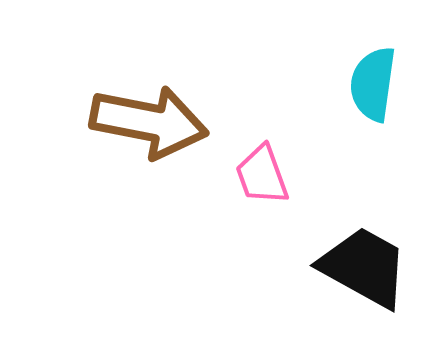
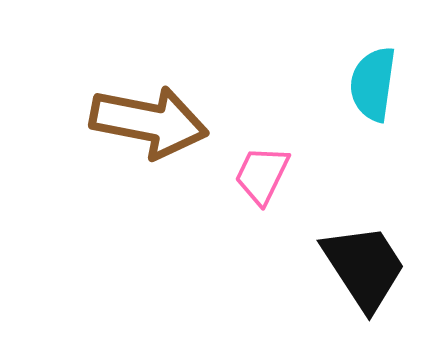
pink trapezoid: rotated 46 degrees clockwise
black trapezoid: rotated 28 degrees clockwise
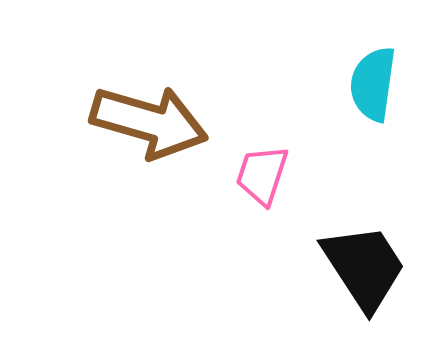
brown arrow: rotated 5 degrees clockwise
pink trapezoid: rotated 8 degrees counterclockwise
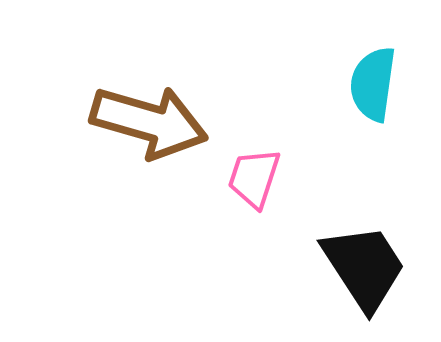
pink trapezoid: moved 8 px left, 3 px down
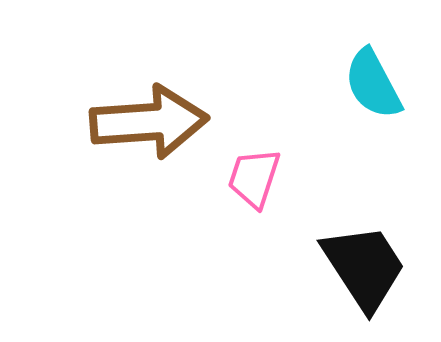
cyan semicircle: rotated 36 degrees counterclockwise
brown arrow: rotated 20 degrees counterclockwise
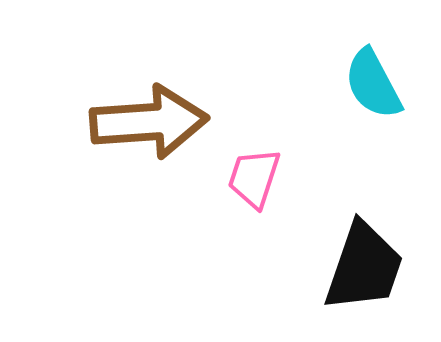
black trapezoid: rotated 52 degrees clockwise
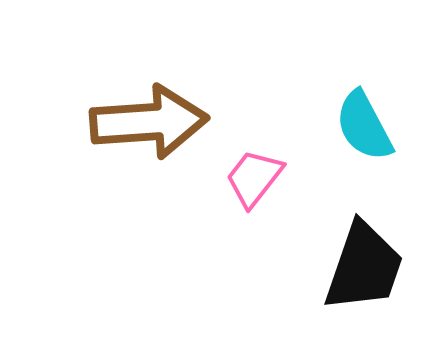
cyan semicircle: moved 9 px left, 42 px down
pink trapezoid: rotated 20 degrees clockwise
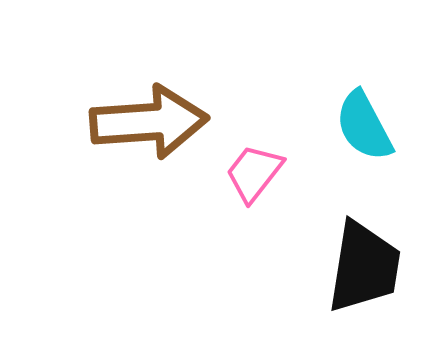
pink trapezoid: moved 5 px up
black trapezoid: rotated 10 degrees counterclockwise
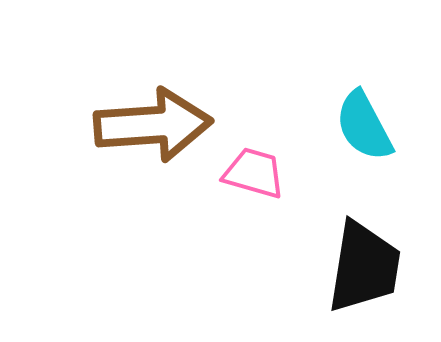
brown arrow: moved 4 px right, 3 px down
pink trapezoid: rotated 68 degrees clockwise
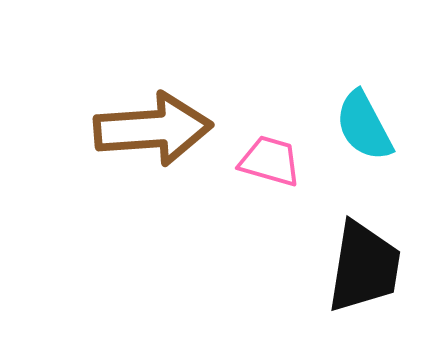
brown arrow: moved 4 px down
pink trapezoid: moved 16 px right, 12 px up
